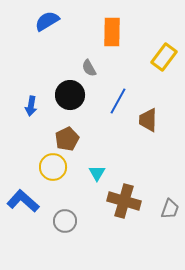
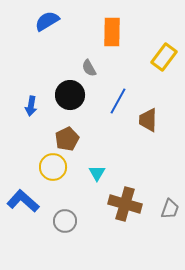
brown cross: moved 1 px right, 3 px down
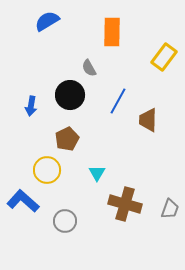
yellow circle: moved 6 px left, 3 px down
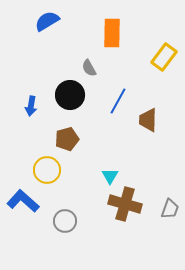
orange rectangle: moved 1 px down
brown pentagon: rotated 10 degrees clockwise
cyan triangle: moved 13 px right, 3 px down
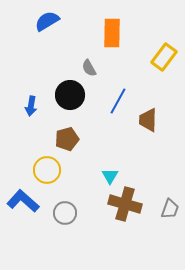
gray circle: moved 8 px up
